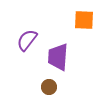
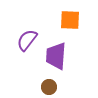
orange square: moved 14 px left
purple trapezoid: moved 2 px left, 1 px up
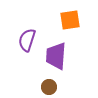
orange square: rotated 10 degrees counterclockwise
purple semicircle: rotated 20 degrees counterclockwise
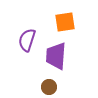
orange square: moved 5 px left, 2 px down
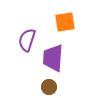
purple trapezoid: moved 3 px left, 2 px down
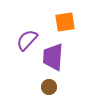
purple semicircle: rotated 25 degrees clockwise
purple trapezoid: moved 1 px up
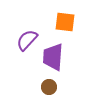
orange square: rotated 15 degrees clockwise
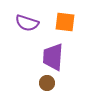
purple semicircle: moved 17 px up; rotated 115 degrees counterclockwise
brown circle: moved 2 px left, 4 px up
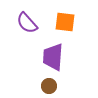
purple semicircle: rotated 30 degrees clockwise
brown circle: moved 2 px right, 3 px down
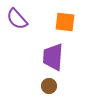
purple semicircle: moved 10 px left, 4 px up
